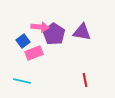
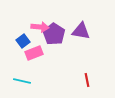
purple triangle: moved 1 px left, 1 px up
red line: moved 2 px right
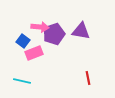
purple pentagon: rotated 20 degrees clockwise
blue square: rotated 16 degrees counterclockwise
red line: moved 1 px right, 2 px up
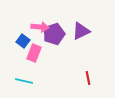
purple triangle: rotated 36 degrees counterclockwise
pink rectangle: rotated 48 degrees counterclockwise
cyan line: moved 2 px right
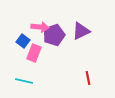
purple pentagon: moved 1 px down
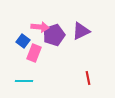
cyan line: rotated 12 degrees counterclockwise
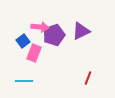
blue square: rotated 16 degrees clockwise
red line: rotated 32 degrees clockwise
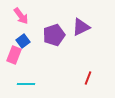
pink arrow: moved 19 px left, 11 px up; rotated 48 degrees clockwise
purple triangle: moved 4 px up
pink rectangle: moved 20 px left, 2 px down
cyan line: moved 2 px right, 3 px down
